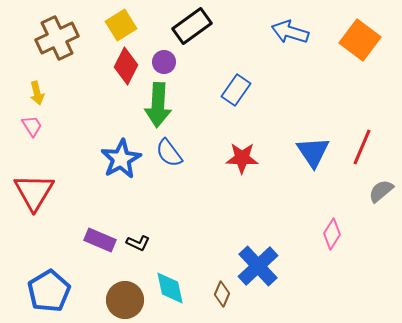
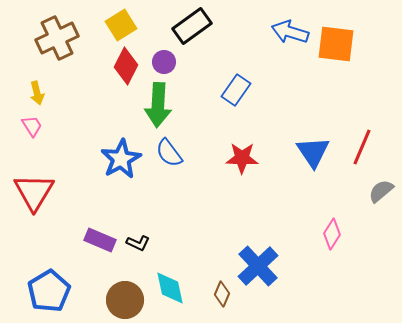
orange square: moved 24 px left, 4 px down; rotated 30 degrees counterclockwise
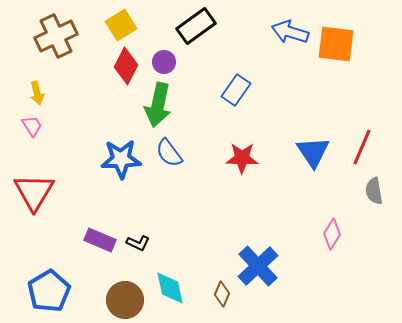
black rectangle: moved 4 px right
brown cross: moved 1 px left, 2 px up
green arrow: rotated 9 degrees clockwise
blue star: rotated 27 degrees clockwise
gray semicircle: moved 7 px left; rotated 60 degrees counterclockwise
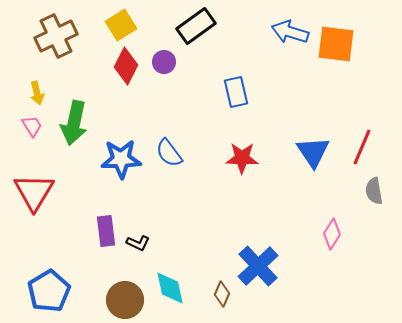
blue rectangle: moved 2 px down; rotated 48 degrees counterclockwise
green arrow: moved 84 px left, 18 px down
purple rectangle: moved 6 px right, 9 px up; rotated 60 degrees clockwise
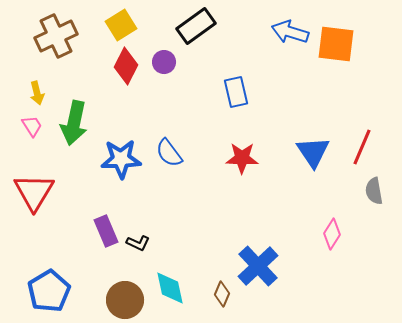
purple rectangle: rotated 16 degrees counterclockwise
